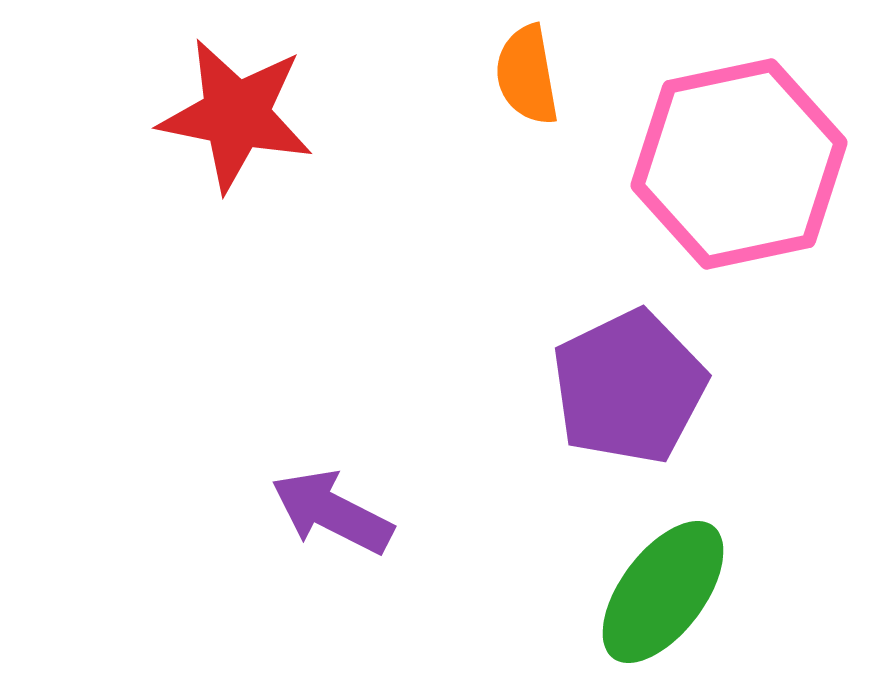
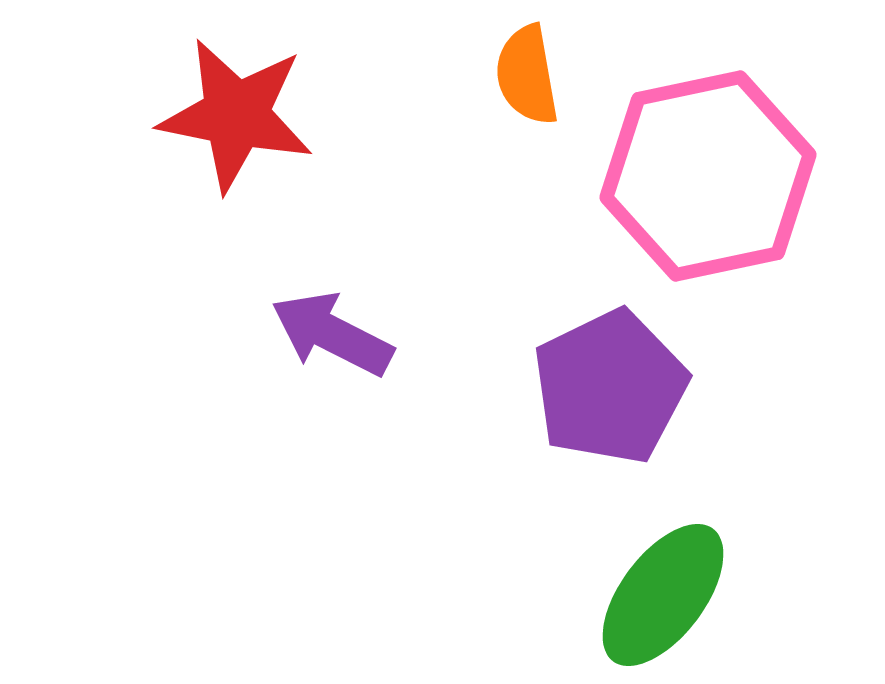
pink hexagon: moved 31 px left, 12 px down
purple pentagon: moved 19 px left
purple arrow: moved 178 px up
green ellipse: moved 3 px down
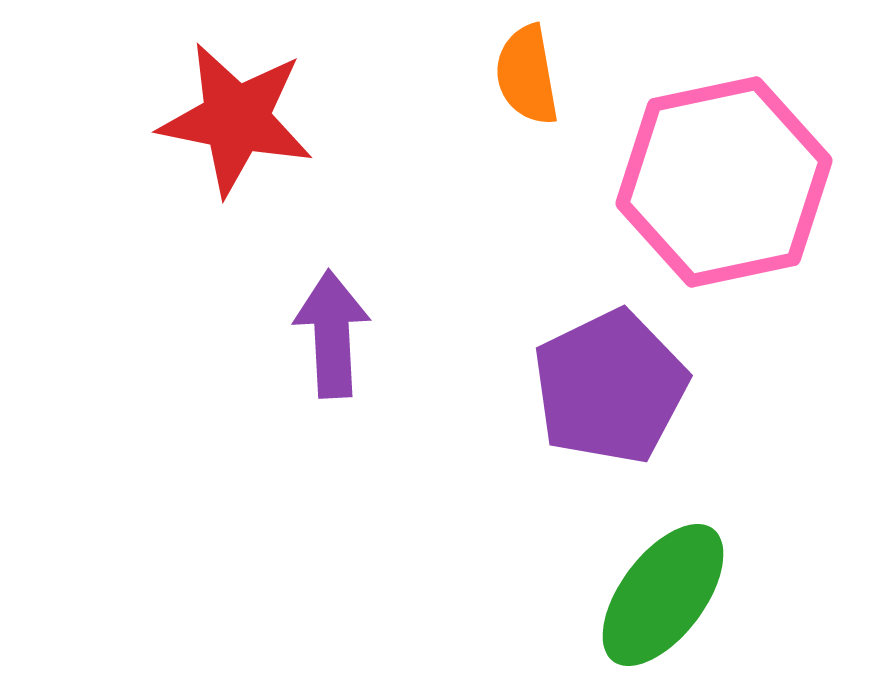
red star: moved 4 px down
pink hexagon: moved 16 px right, 6 px down
purple arrow: rotated 60 degrees clockwise
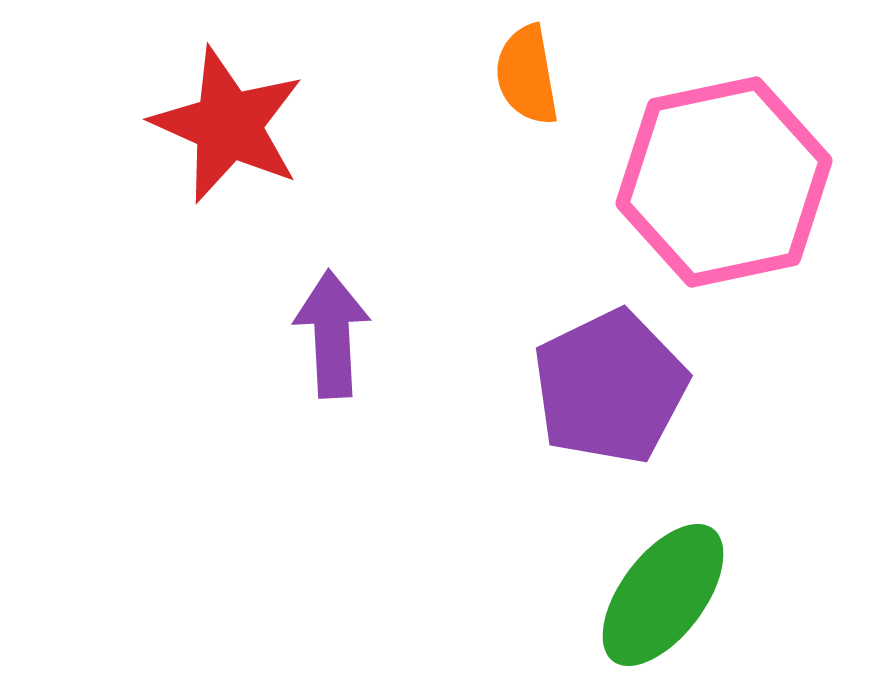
red star: moved 8 px left, 6 px down; rotated 13 degrees clockwise
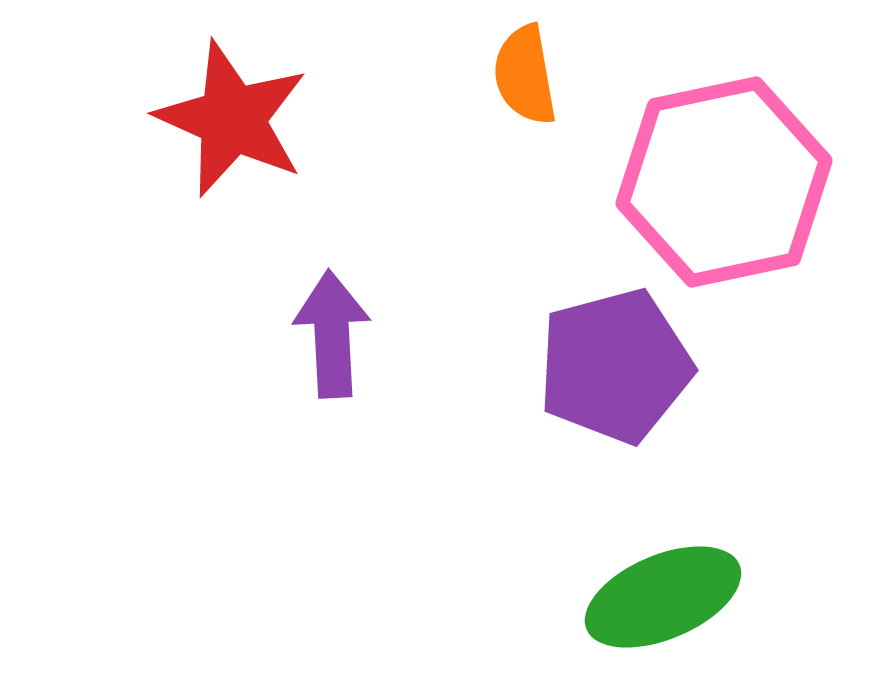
orange semicircle: moved 2 px left
red star: moved 4 px right, 6 px up
purple pentagon: moved 5 px right, 21 px up; rotated 11 degrees clockwise
green ellipse: moved 2 px down; rotated 30 degrees clockwise
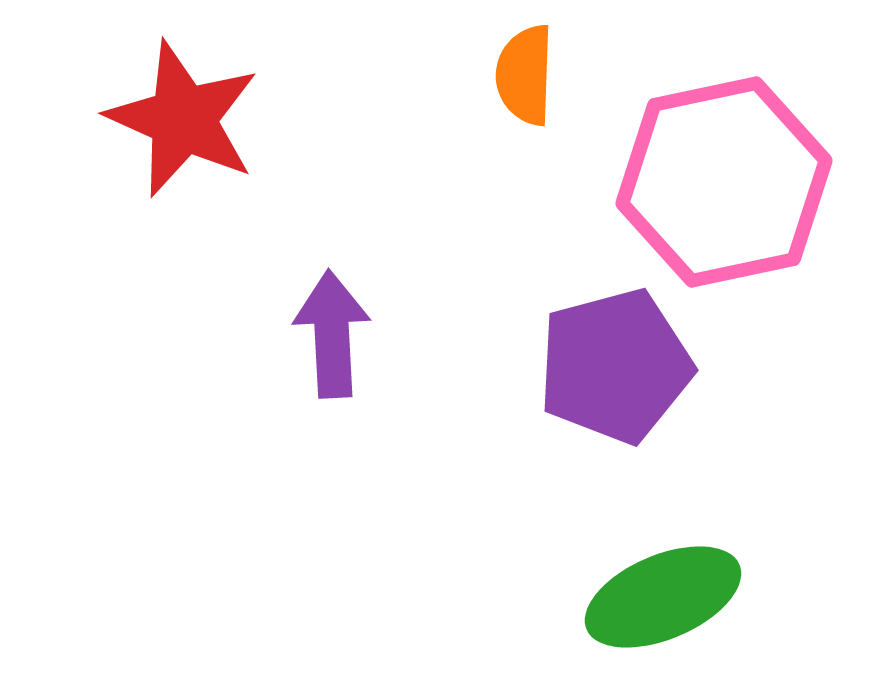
orange semicircle: rotated 12 degrees clockwise
red star: moved 49 px left
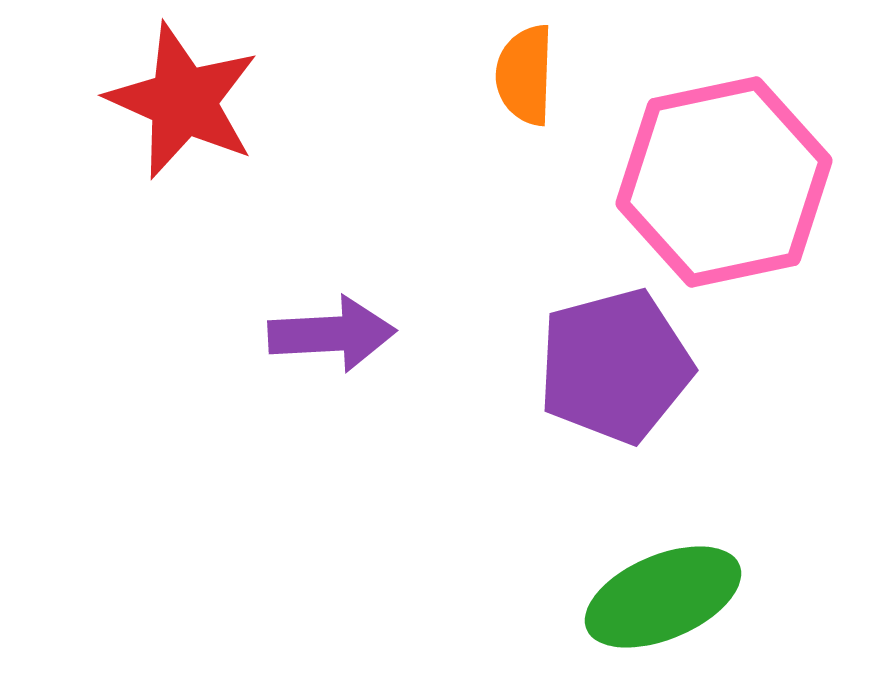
red star: moved 18 px up
purple arrow: rotated 90 degrees clockwise
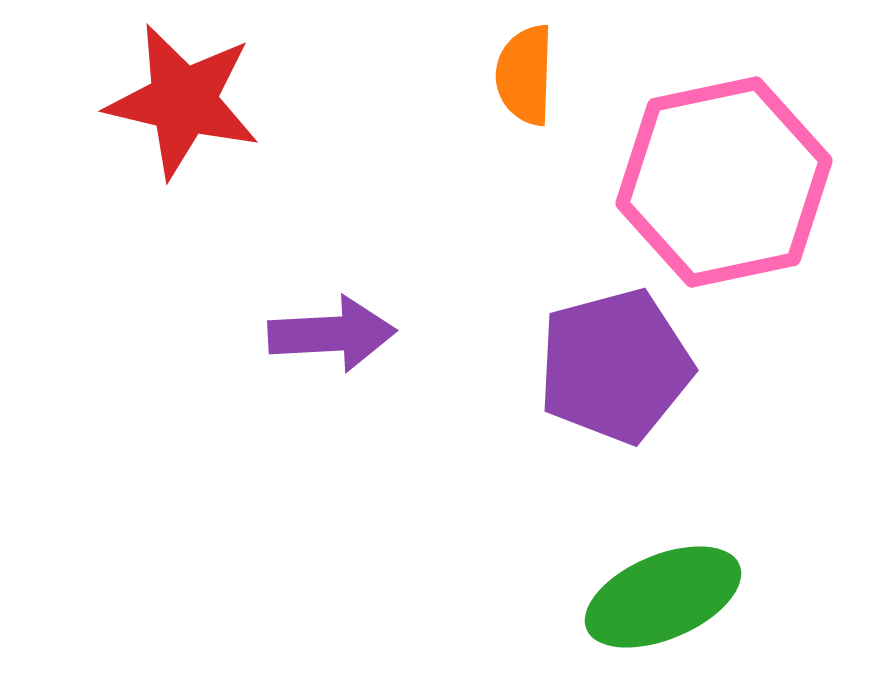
red star: rotated 11 degrees counterclockwise
